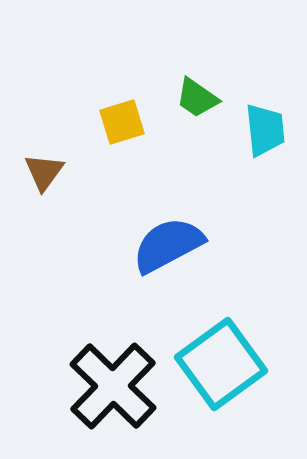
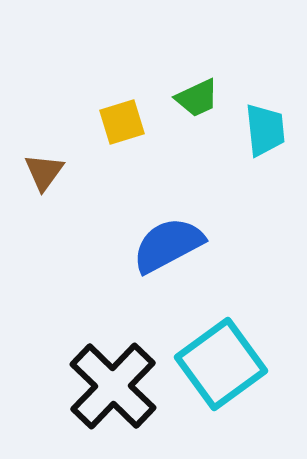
green trapezoid: rotated 60 degrees counterclockwise
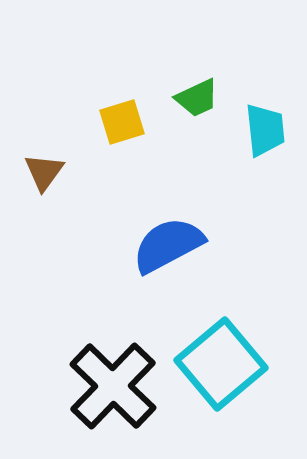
cyan square: rotated 4 degrees counterclockwise
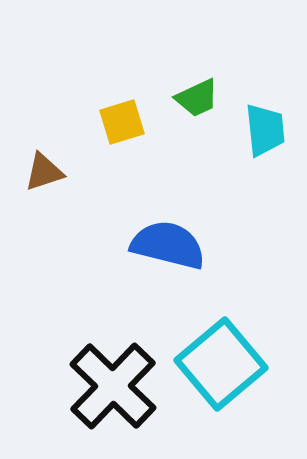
brown triangle: rotated 36 degrees clockwise
blue semicircle: rotated 42 degrees clockwise
